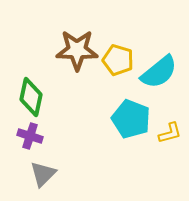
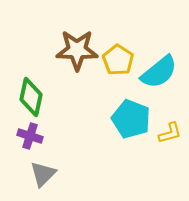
yellow pentagon: rotated 16 degrees clockwise
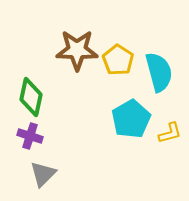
cyan semicircle: rotated 66 degrees counterclockwise
cyan pentagon: rotated 21 degrees clockwise
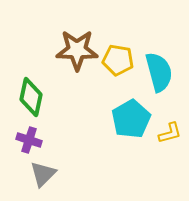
yellow pentagon: rotated 24 degrees counterclockwise
purple cross: moved 1 px left, 4 px down
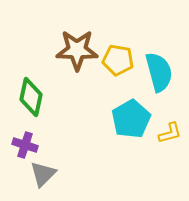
purple cross: moved 4 px left, 5 px down
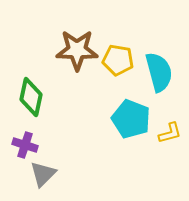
cyan pentagon: rotated 21 degrees counterclockwise
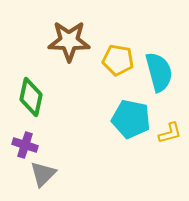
brown star: moved 8 px left, 9 px up
cyan pentagon: rotated 9 degrees counterclockwise
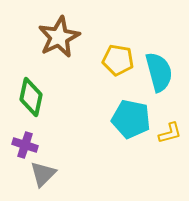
brown star: moved 10 px left, 4 px up; rotated 27 degrees counterclockwise
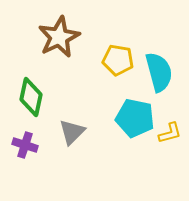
cyan pentagon: moved 4 px right, 1 px up
gray triangle: moved 29 px right, 42 px up
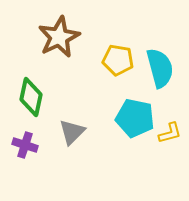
cyan semicircle: moved 1 px right, 4 px up
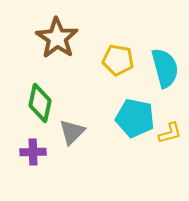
brown star: moved 2 px left, 1 px down; rotated 12 degrees counterclockwise
cyan semicircle: moved 5 px right
green diamond: moved 9 px right, 6 px down
purple cross: moved 8 px right, 7 px down; rotated 20 degrees counterclockwise
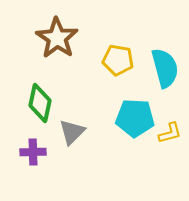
cyan pentagon: rotated 9 degrees counterclockwise
